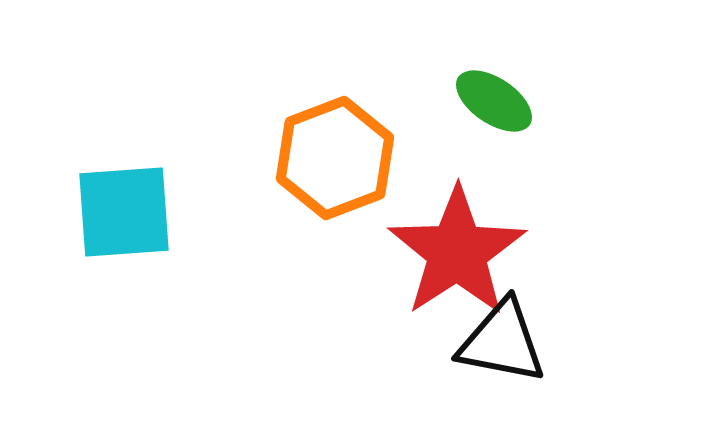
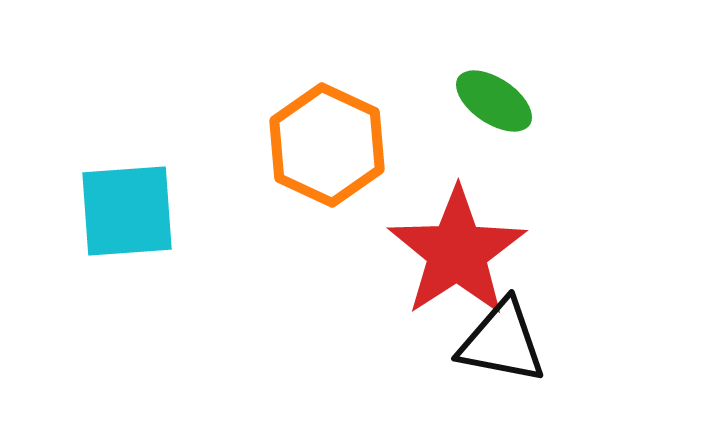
orange hexagon: moved 8 px left, 13 px up; rotated 14 degrees counterclockwise
cyan square: moved 3 px right, 1 px up
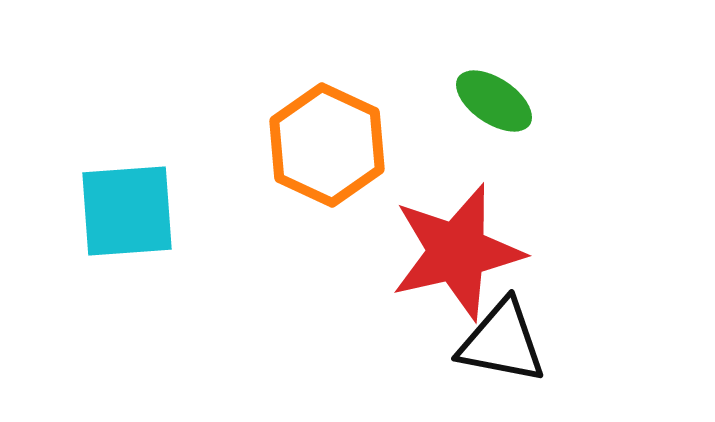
red star: rotated 20 degrees clockwise
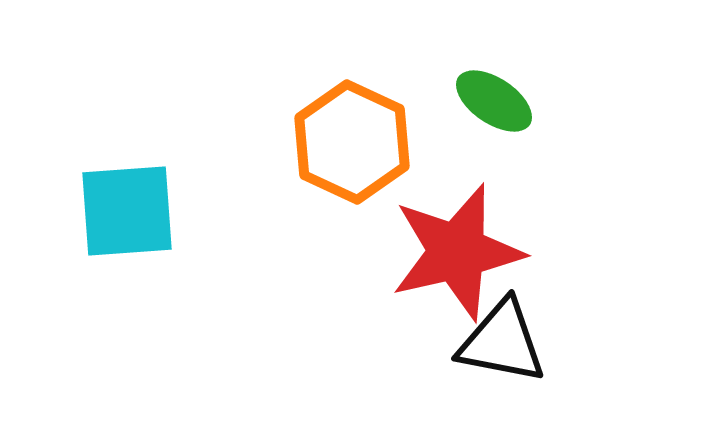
orange hexagon: moved 25 px right, 3 px up
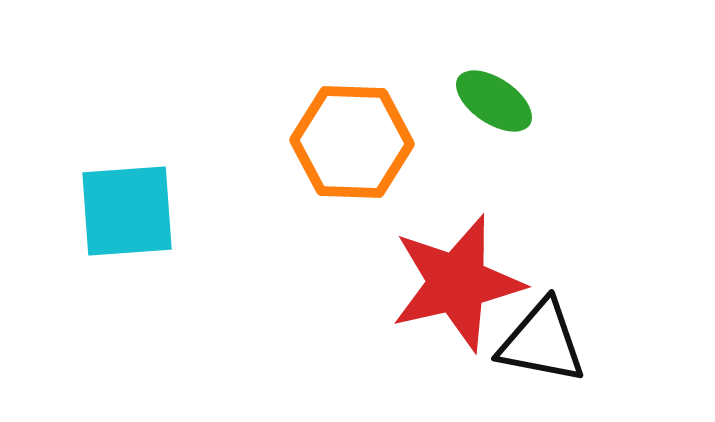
orange hexagon: rotated 23 degrees counterclockwise
red star: moved 31 px down
black triangle: moved 40 px right
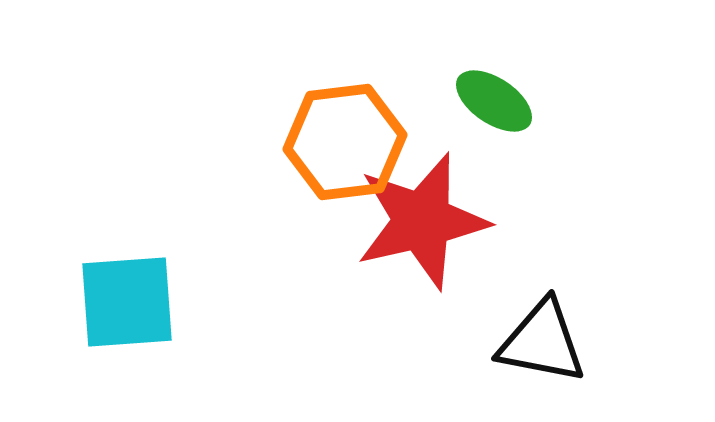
orange hexagon: moved 7 px left; rotated 9 degrees counterclockwise
cyan square: moved 91 px down
red star: moved 35 px left, 62 px up
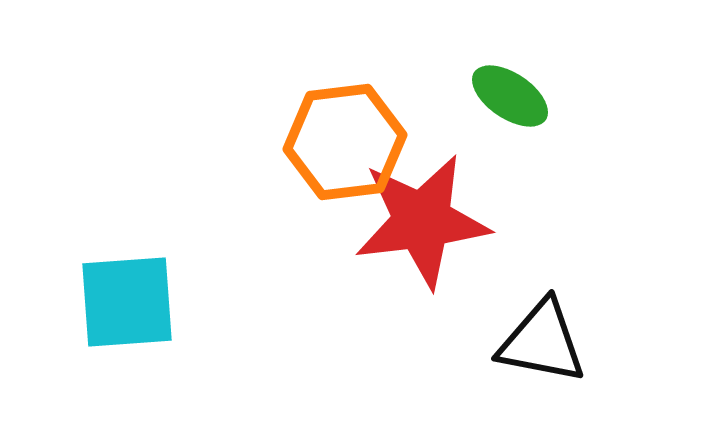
green ellipse: moved 16 px right, 5 px up
red star: rotated 6 degrees clockwise
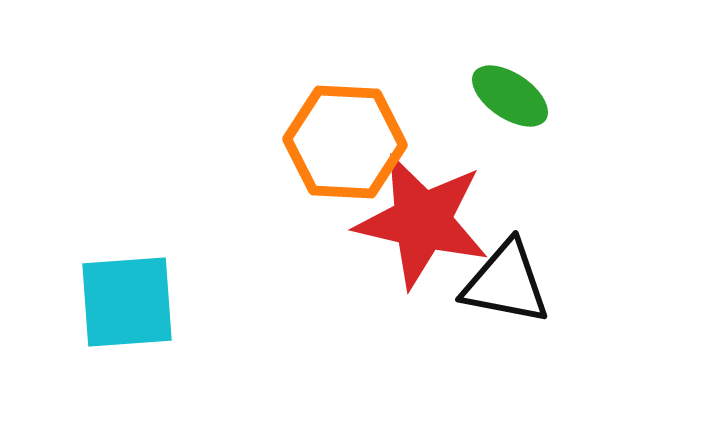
orange hexagon: rotated 10 degrees clockwise
red star: rotated 20 degrees clockwise
black triangle: moved 36 px left, 59 px up
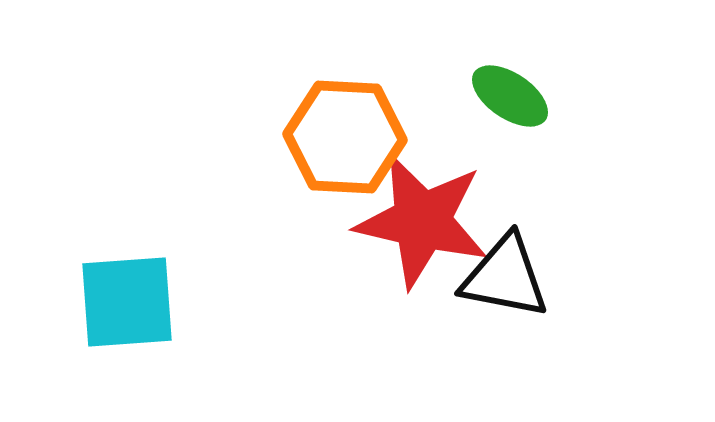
orange hexagon: moved 5 px up
black triangle: moved 1 px left, 6 px up
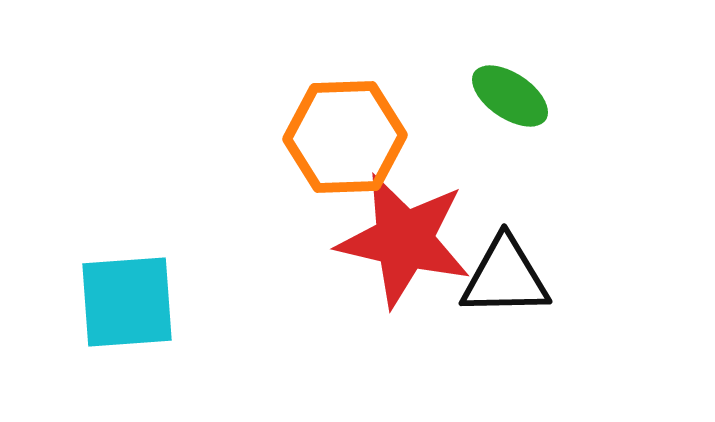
orange hexagon: rotated 5 degrees counterclockwise
red star: moved 18 px left, 19 px down
black triangle: rotated 12 degrees counterclockwise
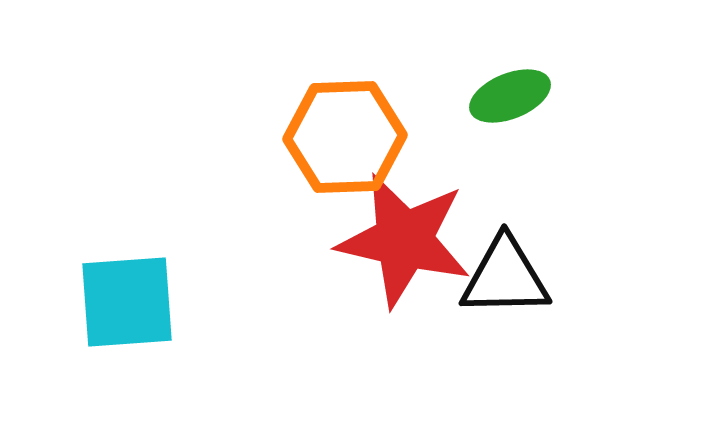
green ellipse: rotated 56 degrees counterclockwise
